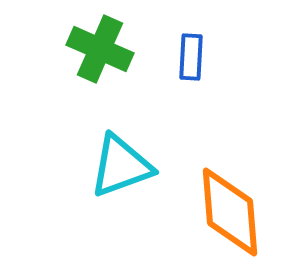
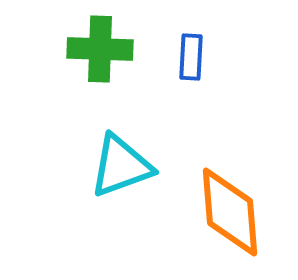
green cross: rotated 22 degrees counterclockwise
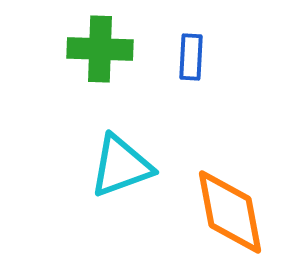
orange diamond: rotated 6 degrees counterclockwise
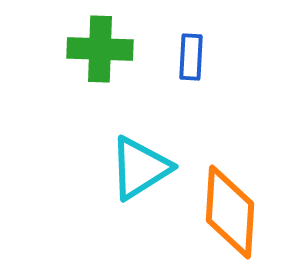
cyan triangle: moved 19 px right, 2 px down; rotated 12 degrees counterclockwise
orange diamond: rotated 14 degrees clockwise
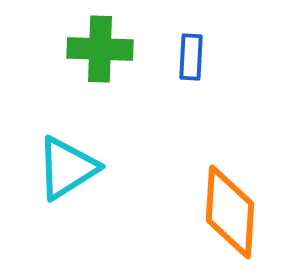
cyan triangle: moved 73 px left
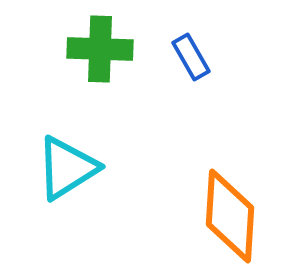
blue rectangle: rotated 33 degrees counterclockwise
orange diamond: moved 4 px down
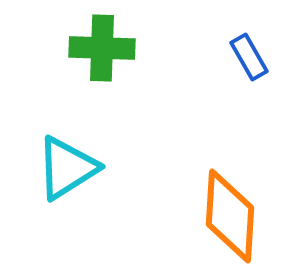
green cross: moved 2 px right, 1 px up
blue rectangle: moved 58 px right
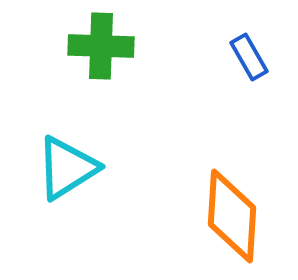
green cross: moved 1 px left, 2 px up
orange diamond: moved 2 px right
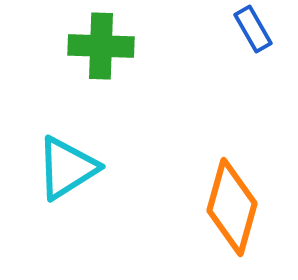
blue rectangle: moved 4 px right, 28 px up
orange diamond: moved 9 px up; rotated 12 degrees clockwise
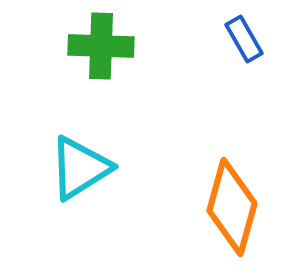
blue rectangle: moved 9 px left, 10 px down
cyan triangle: moved 13 px right
